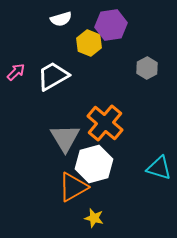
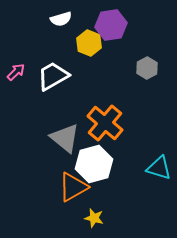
gray triangle: rotated 20 degrees counterclockwise
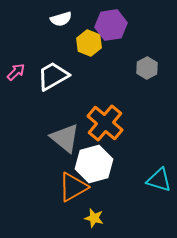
cyan triangle: moved 12 px down
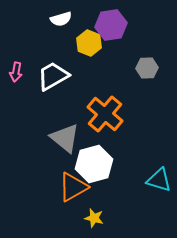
gray hexagon: rotated 25 degrees clockwise
pink arrow: rotated 144 degrees clockwise
orange cross: moved 9 px up
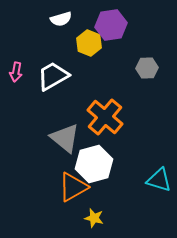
orange cross: moved 3 px down
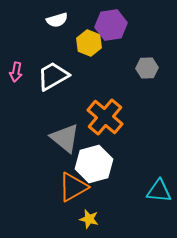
white semicircle: moved 4 px left, 1 px down
cyan triangle: moved 11 px down; rotated 12 degrees counterclockwise
yellow star: moved 5 px left, 1 px down
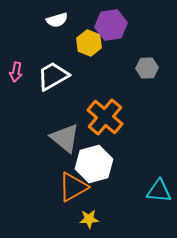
yellow star: rotated 18 degrees counterclockwise
